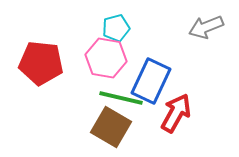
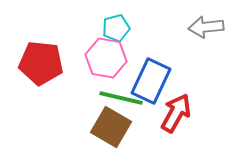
gray arrow: rotated 16 degrees clockwise
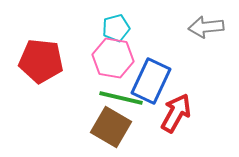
pink hexagon: moved 7 px right
red pentagon: moved 2 px up
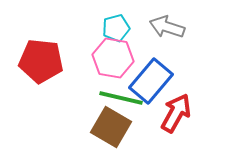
gray arrow: moved 39 px left; rotated 24 degrees clockwise
blue rectangle: rotated 15 degrees clockwise
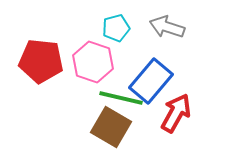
pink hexagon: moved 20 px left, 4 px down; rotated 9 degrees clockwise
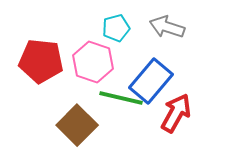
brown square: moved 34 px left, 2 px up; rotated 15 degrees clockwise
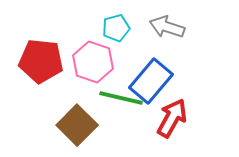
red arrow: moved 4 px left, 5 px down
